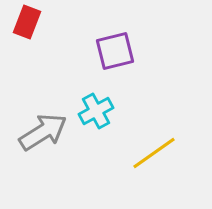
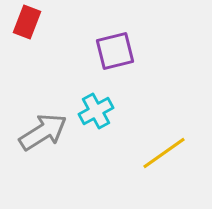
yellow line: moved 10 px right
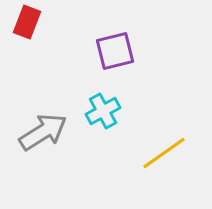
cyan cross: moved 7 px right
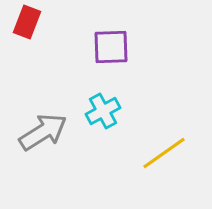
purple square: moved 4 px left, 4 px up; rotated 12 degrees clockwise
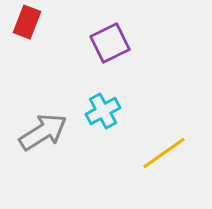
purple square: moved 1 px left, 4 px up; rotated 24 degrees counterclockwise
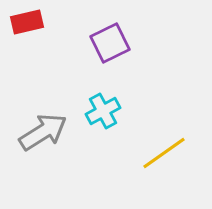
red rectangle: rotated 56 degrees clockwise
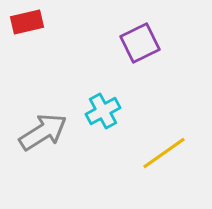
purple square: moved 30 px right
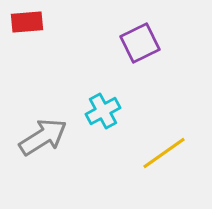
red rectangle: rotated 8 degrees clockwise
gray arrow: moved 5 px down
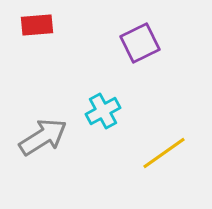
red rectangle: moved 10 px right, 3 px down
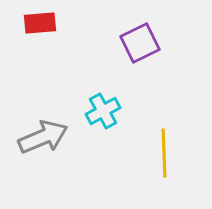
red rectangle: moved 3 px right, 2 px up
gray arrow: rotated 9 degrees clockwise
yellow line: rotated 57 degrees counterclockwise
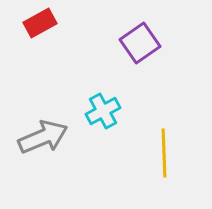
red rectangle: rotated 24 degrees counterclockwise
purple square: rotated 9 degrees counterclockwise
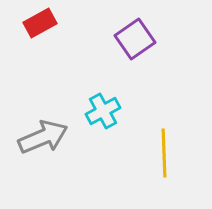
purple square: moved 5 px left, 4 px up
